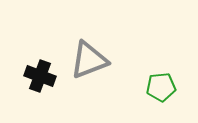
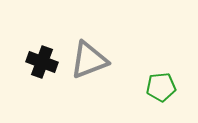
black cross: moved 2 px right, 14 px up
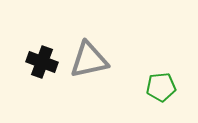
gray triangle: rotated 9 degrees clockwise
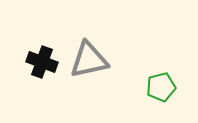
green pentagon: rotated 8 degrees counterclockwise
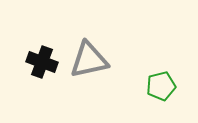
green pentagon: moved 1 px up
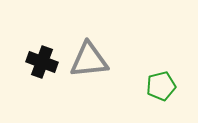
gray triangle: rotated 6 degrees clockwise
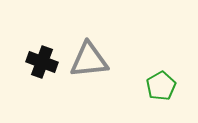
green pentagon: rotated 16 degrees counterclockwise
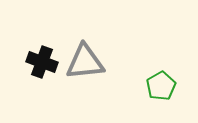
gray triangle: moved 4 px left, 2 px down
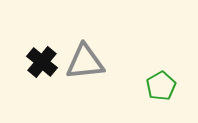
black cross: rotated 20 degrees clockwise
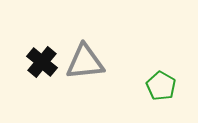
green pentagon: rotated 12 degrees counterclockwise
